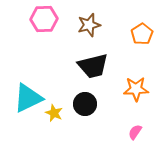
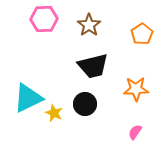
brown star: rotated 20 degrees counterclockwise
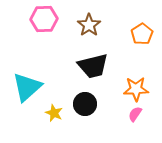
cyan triangle: moved 1 px left, 11 px up; rotated 16 degrees counterclockwise
pink semicircle: moved 18 px up
